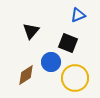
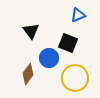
black triangle: rotated 18 degrees counterclockwise
blue circle: moved 2 px left, 4 px up
brown diamond: moved 2 px right, 1 px up; rotated 20 degrees counterclockwise
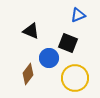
black triangle: rotated 30 degrees counterclockwise
